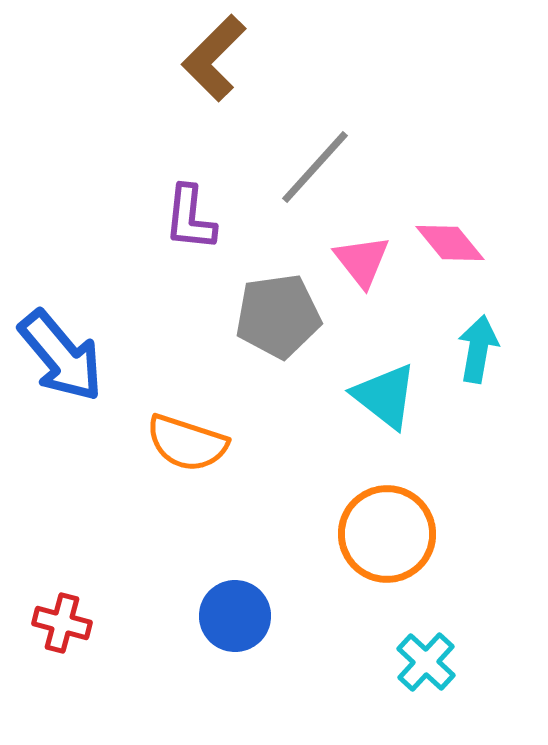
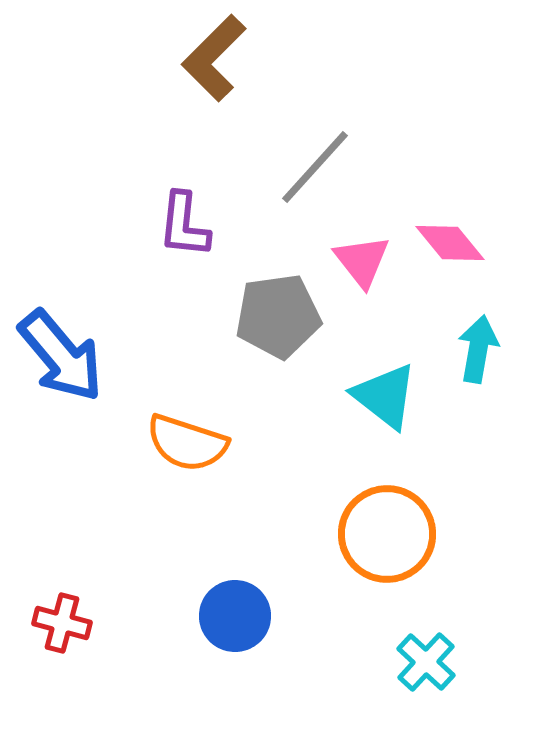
purple L-shape: moved 6 px left, 7 px down
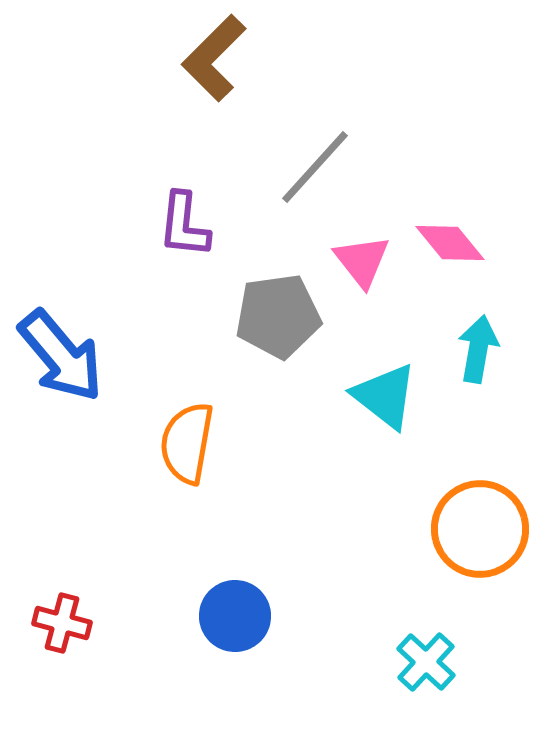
orange semicircle: rotated 82 degrees clockwise
orange circle: moved 93 px right, 5 px up
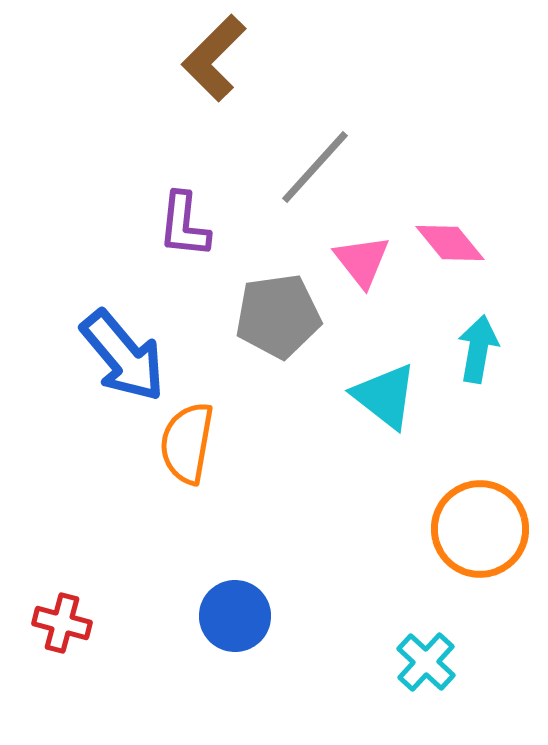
blue arrow: moved 62 px right
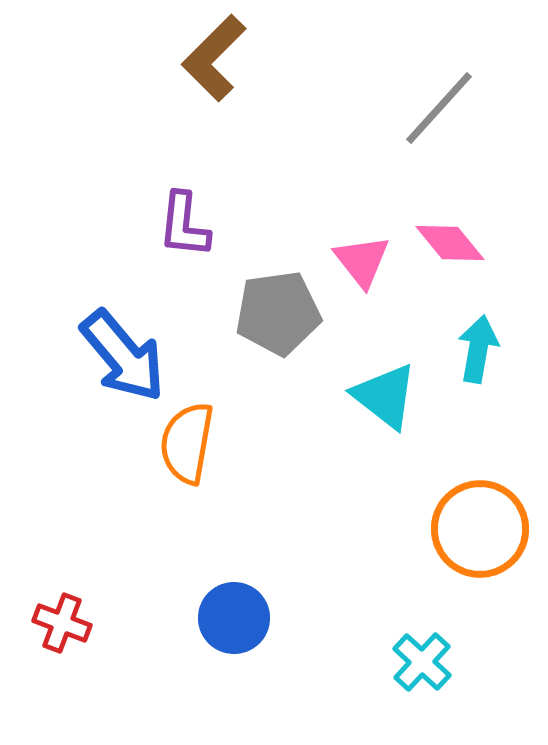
gray line: moved 124 px right, 59 px up
gray pentagon: moved 3 px up
blue circle: moved 1 px left, 2 px down
red cross: rotated 6 degrees clockwise
cyan cross: moved 4 px left
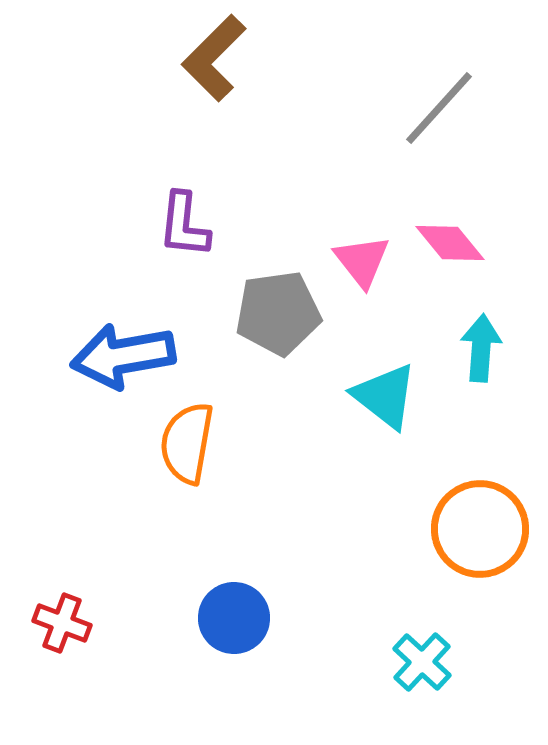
cyan arrow: moved 3 px right, 1 px up; rotated 6 degrees counterclockwise
blue arrow: rotated 120 degrees clockwise
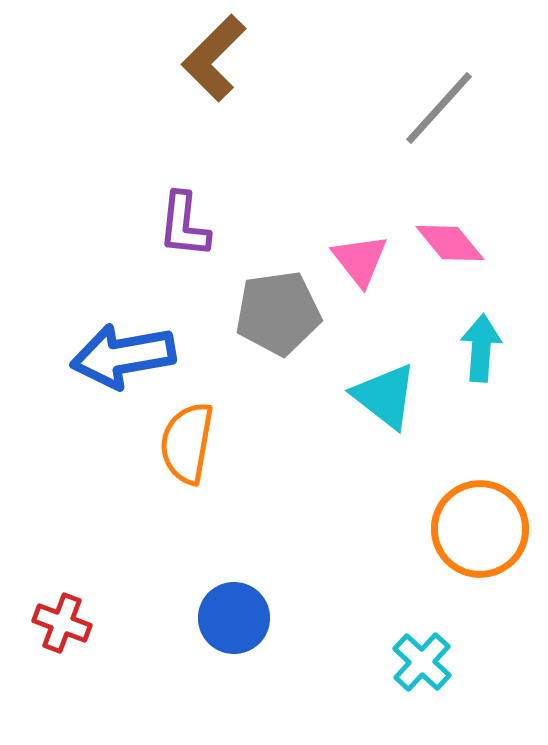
pink triangle: moved 2 px left, 1 px up
